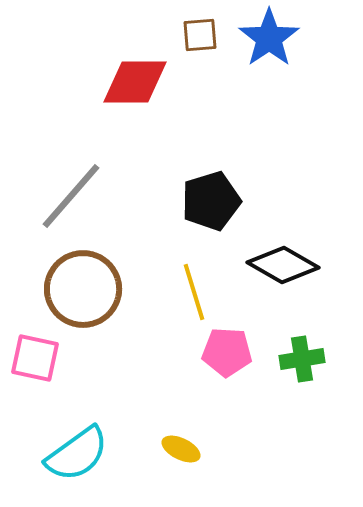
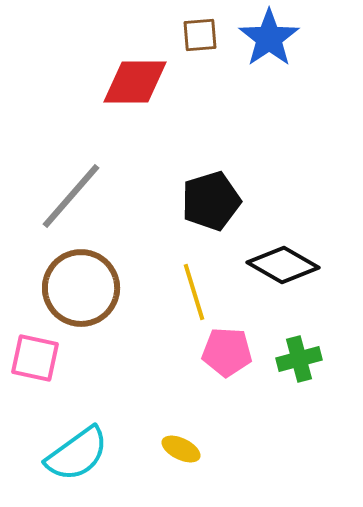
brown circle: moved 2 px left, 1 px up
green cross: moved 3 px left; rotated 6 degrees counterclockwise
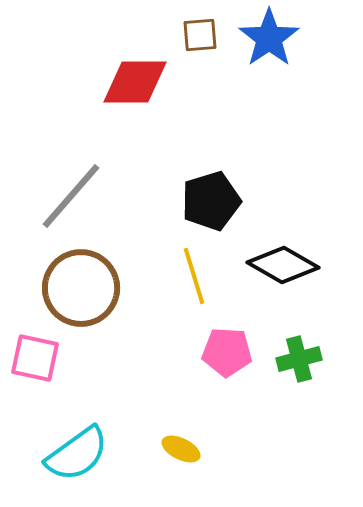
yellow line: moved 16 px up
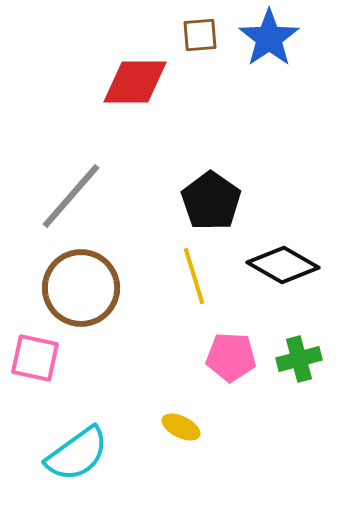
black pentagon: rotated 20 degrees counterclockwise
pink pentagon: moved 4 px right, 5 px down
yellow ellipse: moved 22 px up
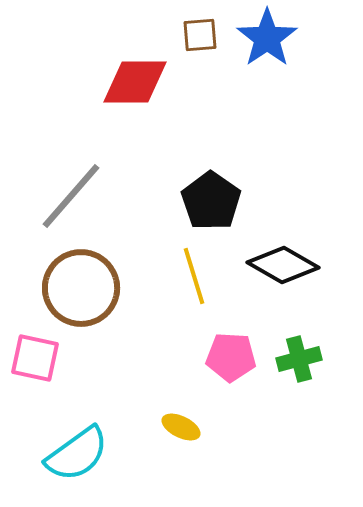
blue star: moved 2 px left
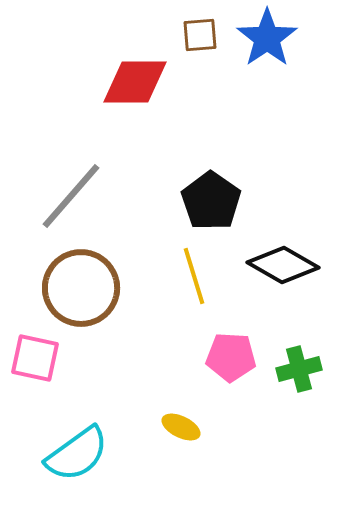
green cross: moved 10 px down
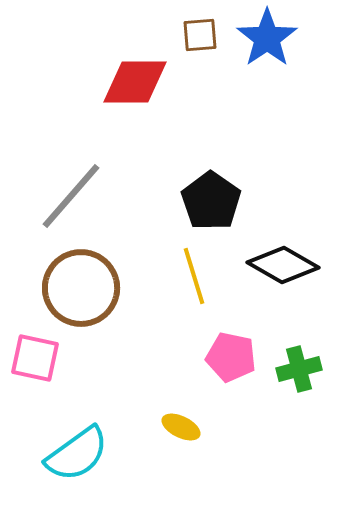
pink pentagon: rotated 9 degrees clockwise
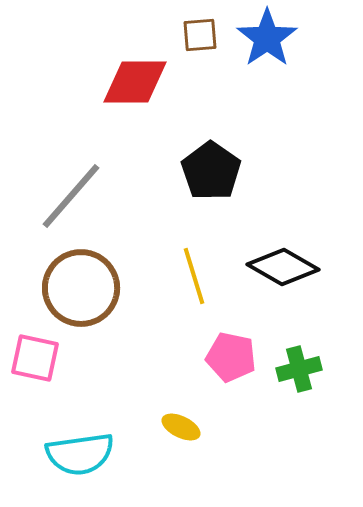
black pentagon: moved 30 px up
black diamond: moved 2 px down
cyan semicircle: moved 3 px right; rotated 28 degrees clockwise
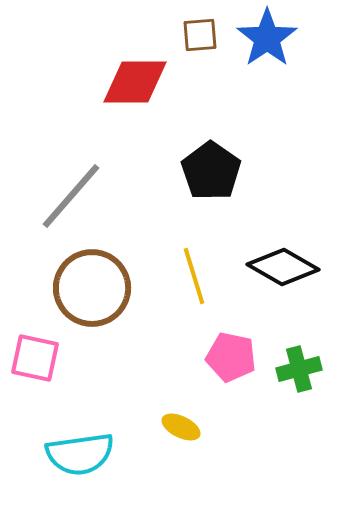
brown circle: moved 11 px right
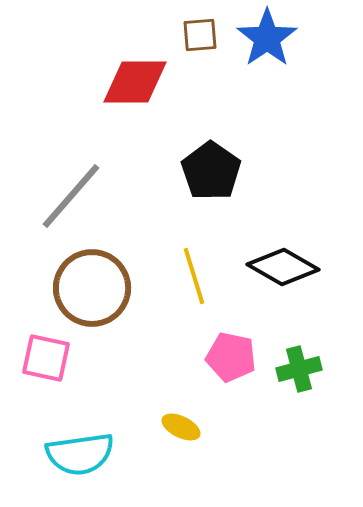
pink square: moved 11 px right
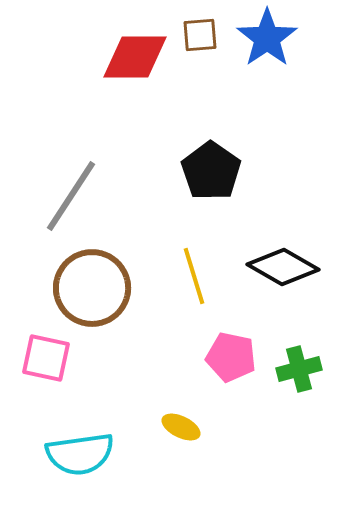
red diamond: moved 25 px up
gray line: rotated 8 degrees counterclockwise
